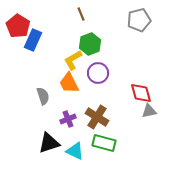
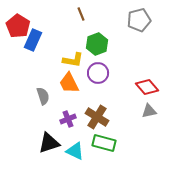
green hexagon: moved 7 px right
yellow L-shape: rotated 140 degrees counterclockwise
red diamond: moved 6 px right, 6 px up; rotated 25 degrees counterclockwise
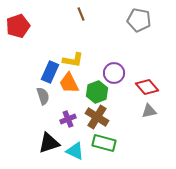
gray pentagon: rotated 25 degrees clockwise
red pentagon: rotated 20 degrees clockwise
blue rectangle: moved 17 px right, 32 px down
green hexagon: moved 48 px down
purple circle: moved 16 px right
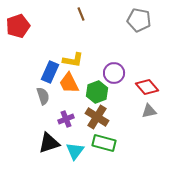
purple cross: moved 2 px left
cyan triangle: rotated 42 degrees clockwise
